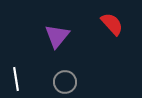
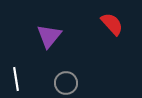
purple triangle: moved 8 px left
gray circle: moved 1 px right, 1 px down
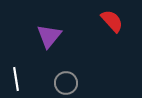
red semicircle: moved 3 px up
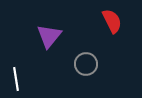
red semicircle: rotated 15 degrees clockwise
gray circle: moved 20 px right, 19 px up
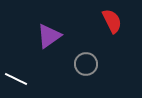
purple triangle: rotated 16 degrees clockwise
white line: rotated 55 degrees counterclockwise
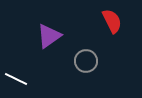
gray circle: moved 3 px up
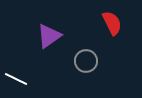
red semicircle: moved 2 px down
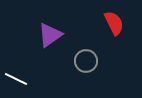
red semicircle: moved 2 px right
purple triangle: moved 1 px right, 1 px up
